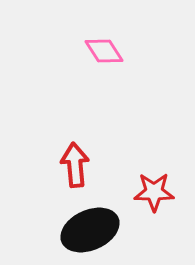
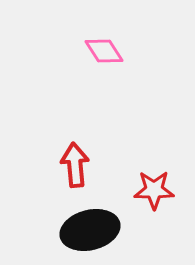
red star: moved 2 px up
black ellipse: rotated 10 degrees clockwise
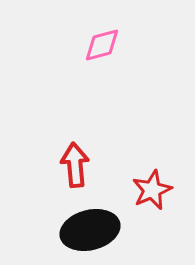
pink diamond: moved 2 px left, 6 px up; rotated 72 degrees counterclockwise
red star: moved 2 px left; rotated 24 degrees counterclockwise
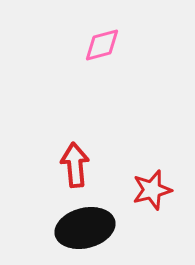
red star: rotated 9 degrees clockwise
black ellipse: moved 5 px left, 2 px up
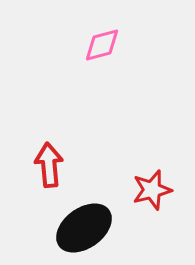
red arrow: moved 26 px left
black ellipse: moved 1 px left; rotated 22 degrees counterclockwise
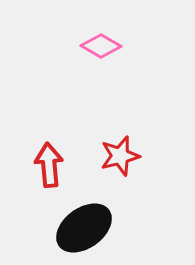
pink diamond: moved 1 px left, 1 px down; rotated 45 degrees clockwise
red star: moved 32 px left, 34 px up
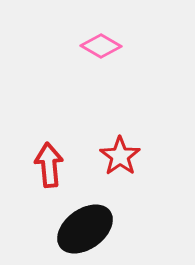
red star: rotated 21 degrees counterclockwise
black ellipse: moved 1 px right, 1 px down
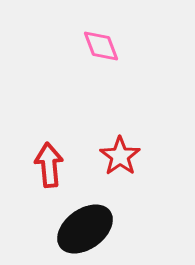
pink diamond: rotated 39 degrees clockwise
